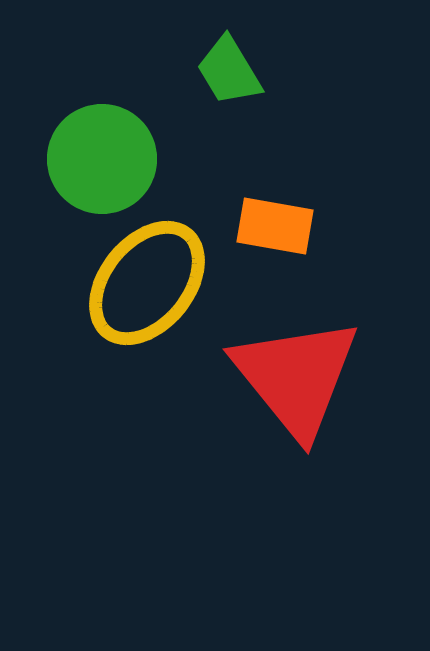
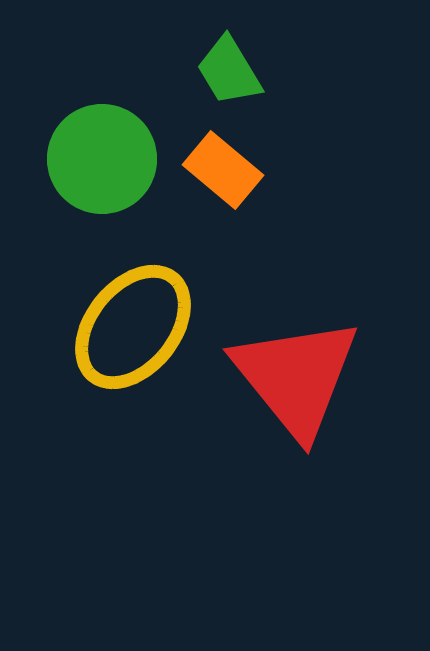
orange rectangle: moved 52 px left, 56 px up; rotated 30 degrees clockwise
yellow ellipse: moved 14 px left, 44 px down
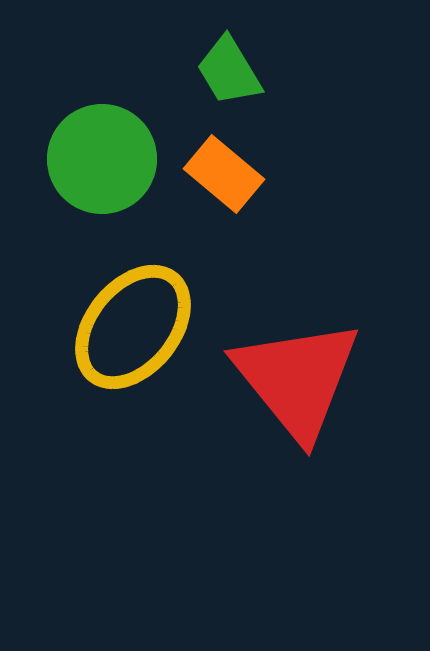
orange rectangle: moved 1 px right, 4 px down
red triangle: moved 1 px right, 2 px down
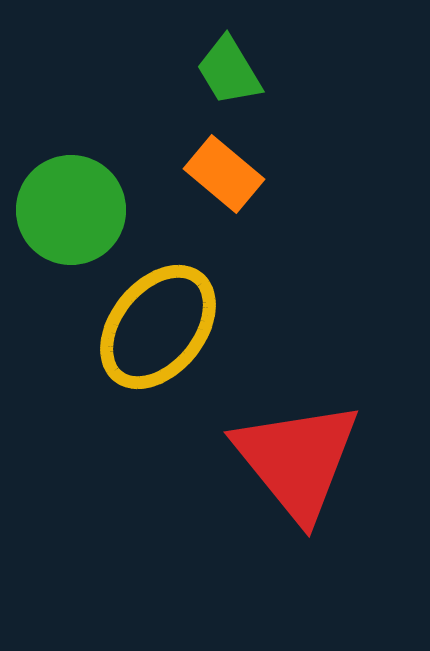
green circle: moved 31 px left, 51 px down
yellow ellipse: moved 25 px right
red triangle: moved 81 px down
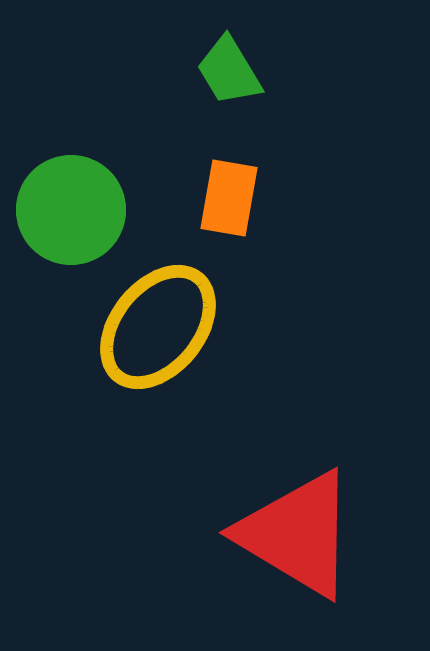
orange rectangle: moved 5 px right, 24 px down; rotated 60 degrees clockwise
red triangle: moved 74 px down; rotated 20 degrees counterclockwise
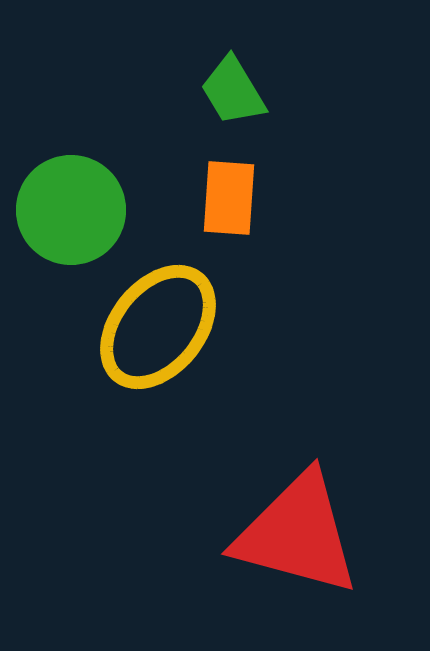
green trapezoid: moved 4 px right, 20 px down
orange rectangle: rotated 6 degrees counterclockwise
red triangle: rotated 16 degrees counterclockwise
